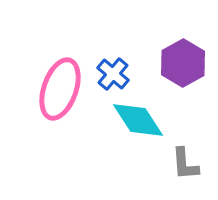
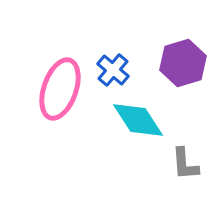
purple hexagon: rotated 12 degrees clockwise
blue cross: moved 4 px up
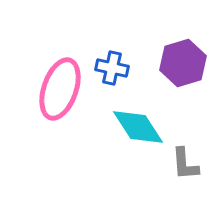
blue cross: moved 1 px left, 2 px up; rotated 28 degrees counterclockwise
cyan diamond: moved 7 px down
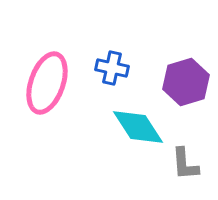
purple hexagon: moved 3 px right, 19 px down
pink ellipse: moved 13 px left, 6 px up
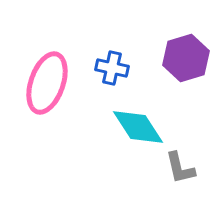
purple hexagon: moved 24 px up
gray L-shape: moved 5 px left, 4 px down; rotated 9 degrees counterclockwise
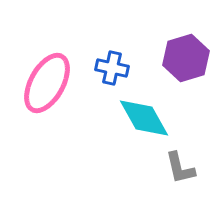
pink ellipse: rotated 10 degrees clockwise
cyan diamond: moved 6 px right, 9 px up; rotated 4 degrees clockwise
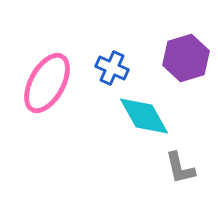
blue cross: rotated 12 degrees clockwise
cyan diamond: moved 2 px up
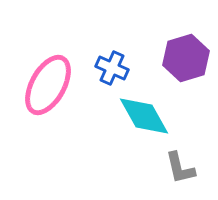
pink ellipse: moved 1 px right, 2 px down
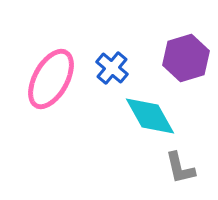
blue cross: rotated 16 degrees clockwise
pink ellipse: moved 3 px right, 6 px up
cyan diamond: moved 6 px right
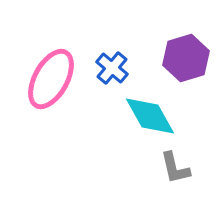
gray L-shape: moved 5 px left
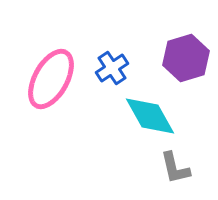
blue cross: rotated 16 degrees clockwise
